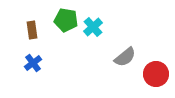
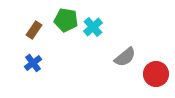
brown rectangle: moved 2 px right; rotated 42 degrees clockwise
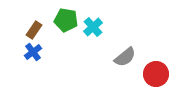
blue cross: moved 11 px up
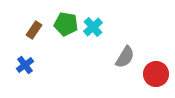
green pentagon: moved 4 px down
blue cross: moved 8 px left, 13 px down
gray semicircle: rotated 20 degrees counterclockwise
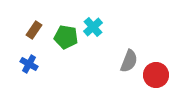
green pentagon: moved 13 px down
gray semicircle: moved 4 px right, 4 px down; rotated 10 degrees counterclockwise
blue cross: moved 4 px right, 1 px up; rotated 24 degrees counterclockwise
red circle: moved 1 px down
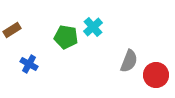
brown rectangle: moved 22 px left; rotated 24 degrees clockwise
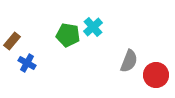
brown rectangle: moved 11 px down; rotated 18 degrees counterclockwise
green pentagon: moved 2 px right, 2 px up
blue cross: moved 2 px left, 1 px up
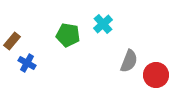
cyan cross: moved 10 px right, 3 px up
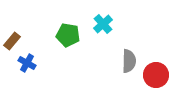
gray semicircle: rotated 20 degrees counterclockwise
